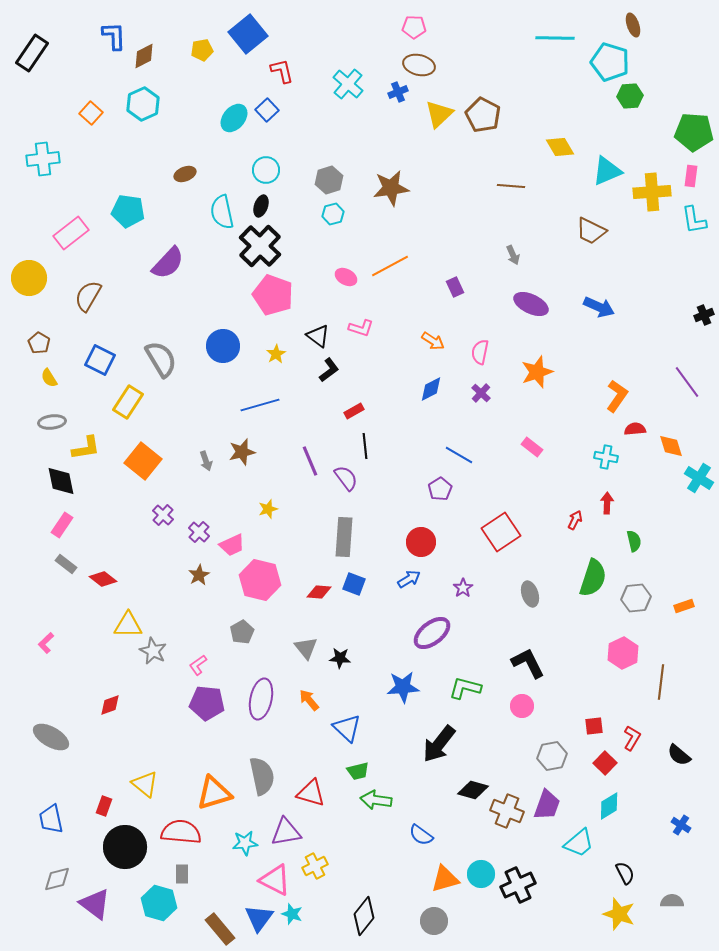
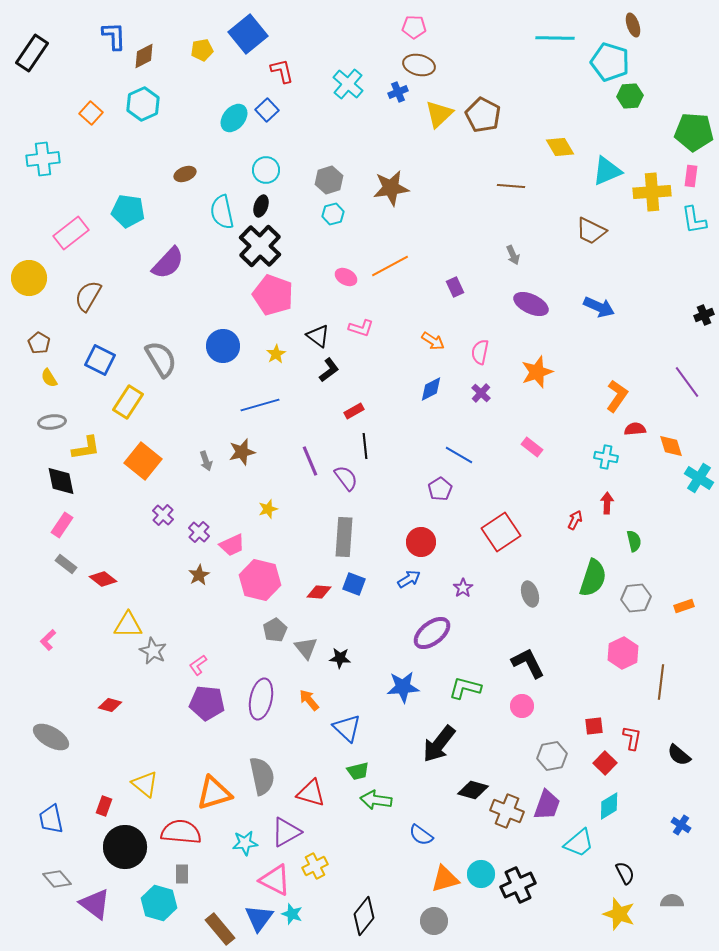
gray pentagon at (242, 632): moved 33 px right, 2 px up
pink L-shape at (46, 643): moved 2 px right, 3 px up
red diamond at (110, 705): rotated 35 degrees clockwise
red L-shape at (632, 738): rotated 20 degrees counterclockwise
purple triangle at (286, 832): rotated 20 degrees counterclockwise
gray diamond at (57, 879): rotated 64 degrees clockwise
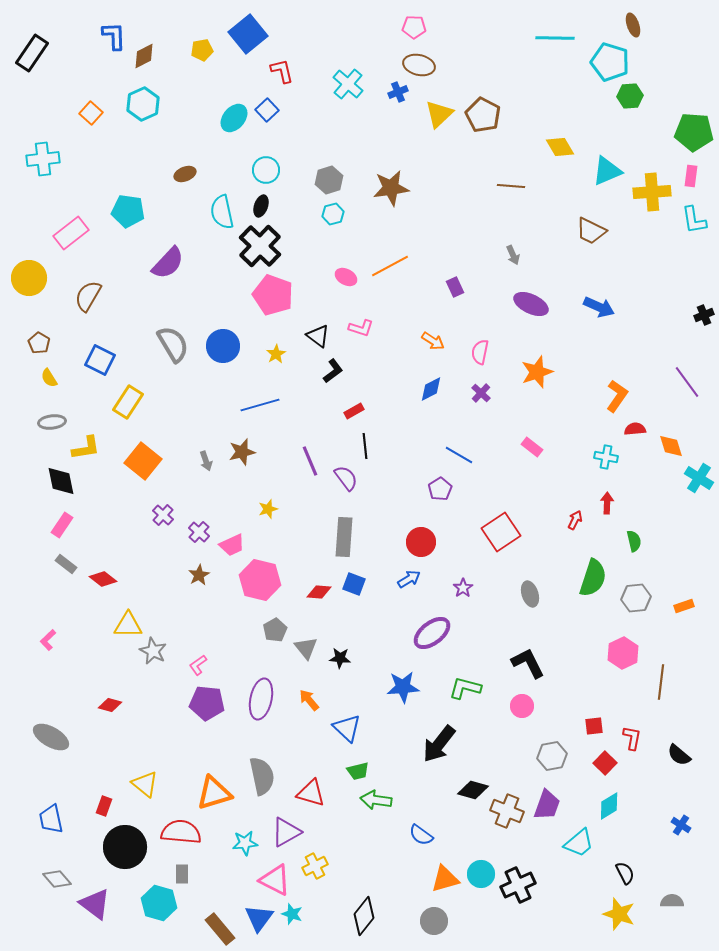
gray semicircle at (161, 359): moved 12 px right, 15 px up
black L-shape at (329, 370): moved 4 px right, 1 px down
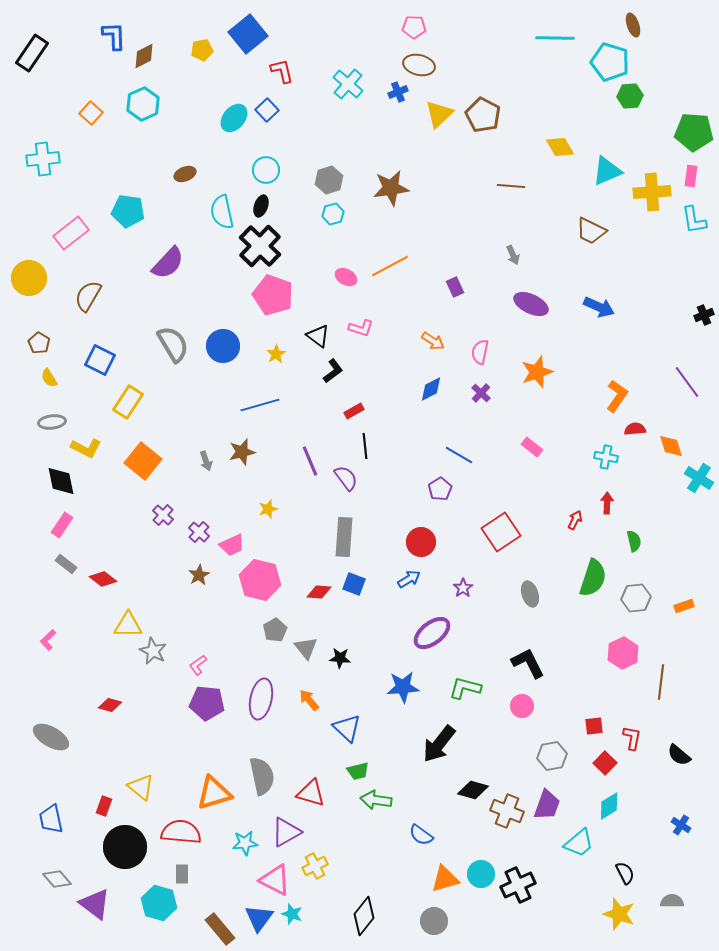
yellow L-shape at (86, 448): rotated 36 degrees clockwise
yellow triangle at (145, 784): moved 4 px left, 3 px down
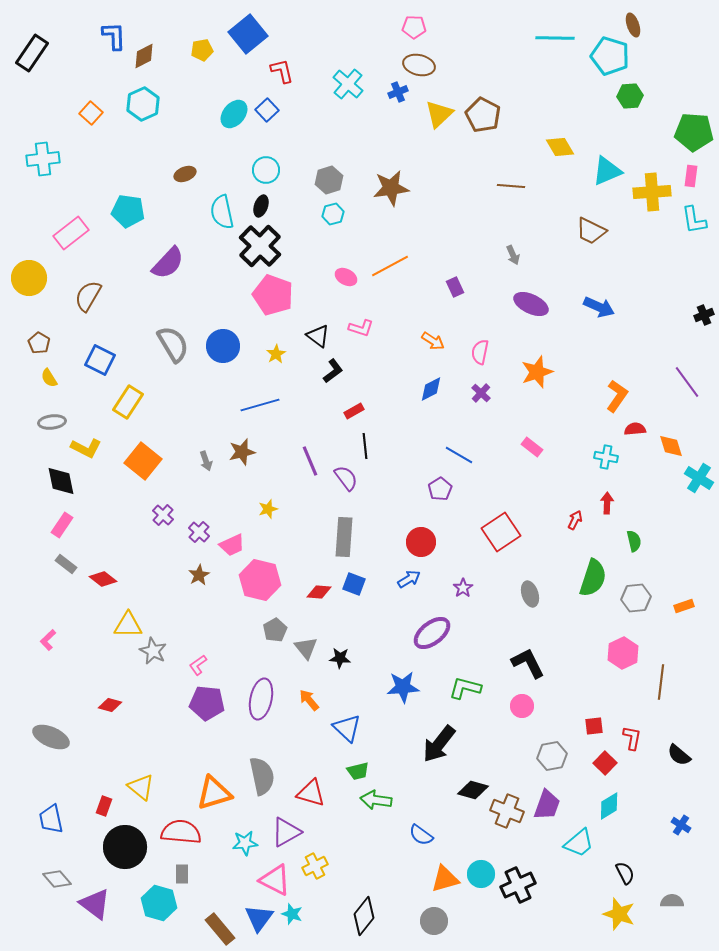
cyan pentagon at (610, 62): moved 6 px up
cyan ellipse at (234, 118): moved 4 px up
gray ellipse at (51, 737): rotated 6 degrees counterclockwise
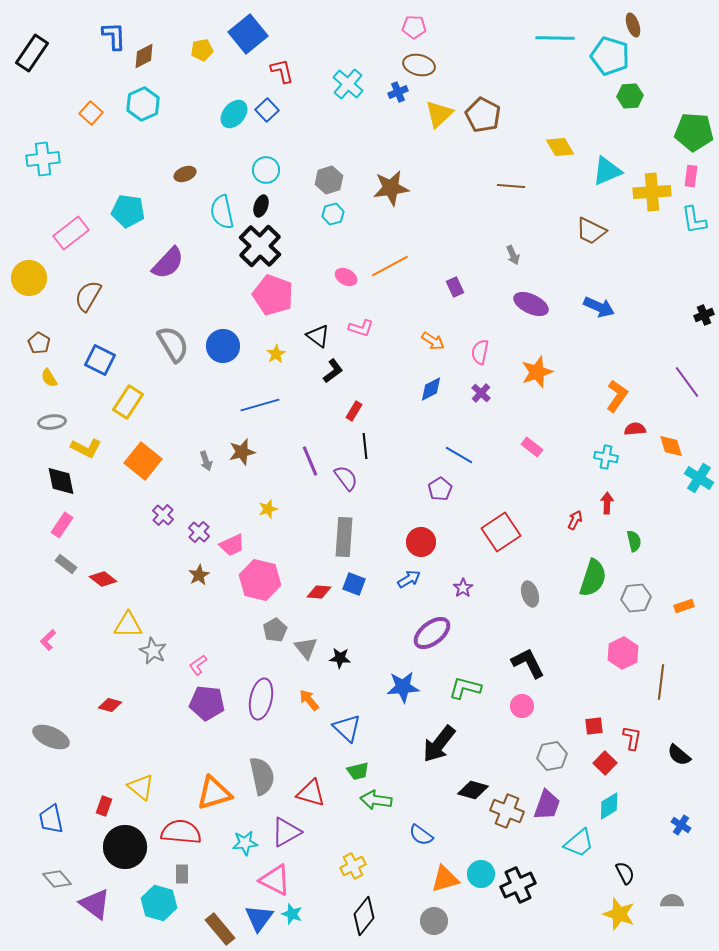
red rectangle at (354, 411): rotated 30 degrees counterclockwise
yellow cross at (315, 866): moved 38 px right
